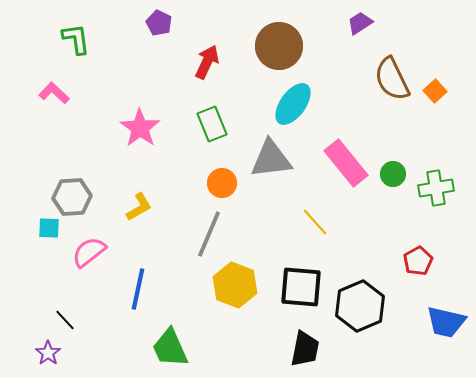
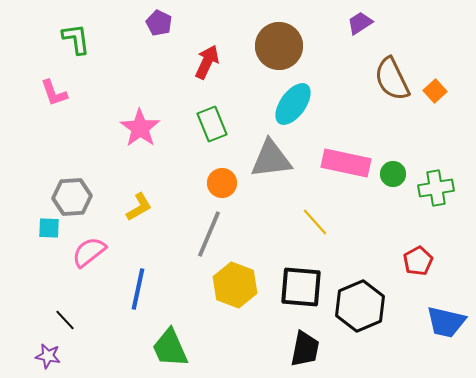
pink L-shape: rotated 152 degrees counterclockwise
pink rectangle: rotated 39 degrees counterclockwise
purple star: moved 3 px down; rotated 25 degrees counterclockwise
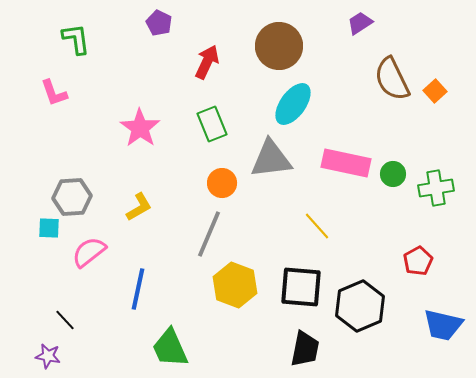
yellow line: moved 2 px right, 4 px down
blue trapezoid: moved 3 px left, 3 px down
